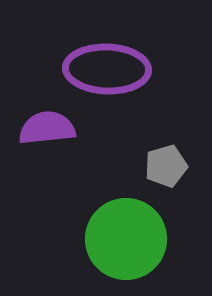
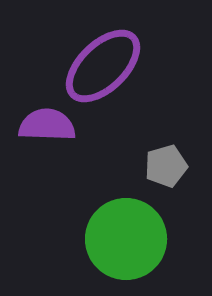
purple ellipse: moved 4 px left, 3 px up; rotated 46 degrees counterclockwise
purple semicircle: moved 3 px up; rotated 8 degrees clockwise
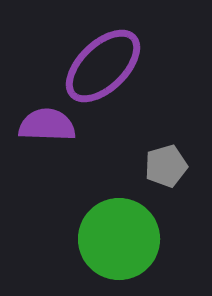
green circle: moved 7 px left
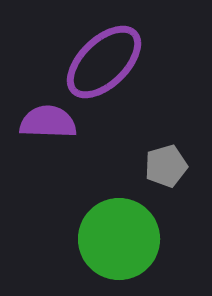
purple ellipse: moved 1 px right, 4 px up
purple semicircle: moved 1 px right, 3 px up
